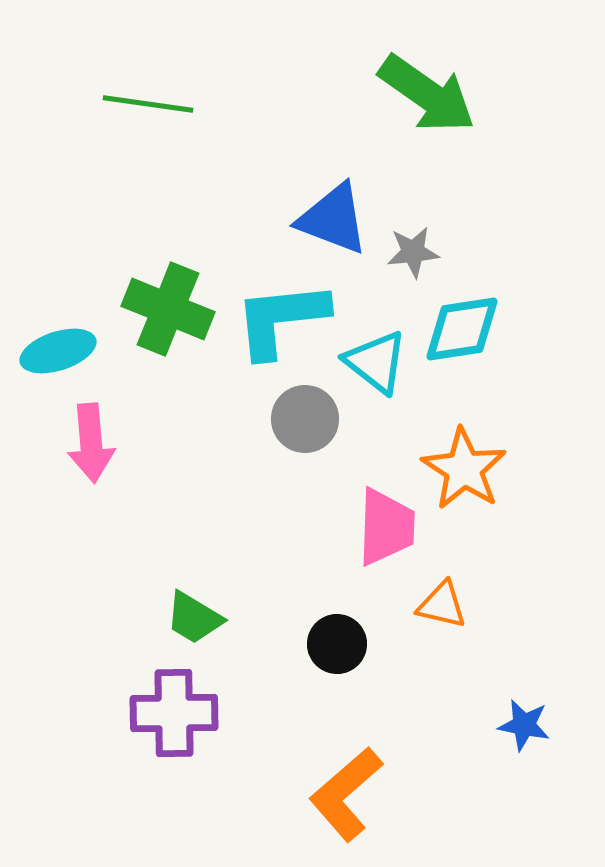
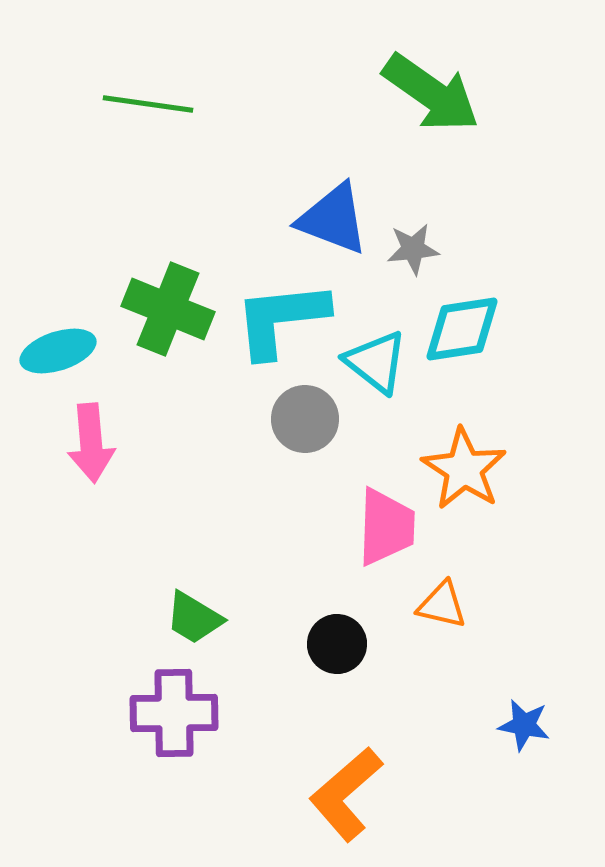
green arrow: moved 4 px right, 1 px up
gray star: moved 3 px up
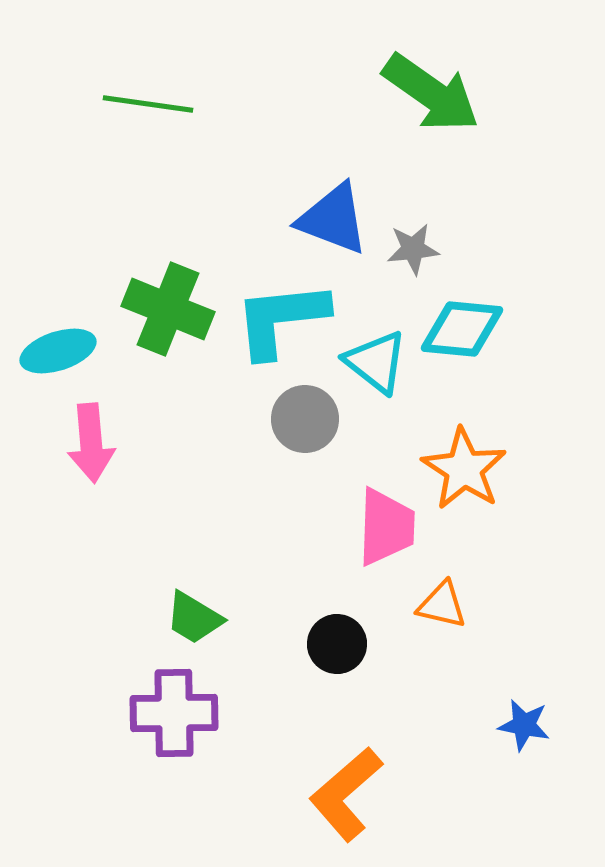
cyan diamond: rotated 14 degrees clockwise
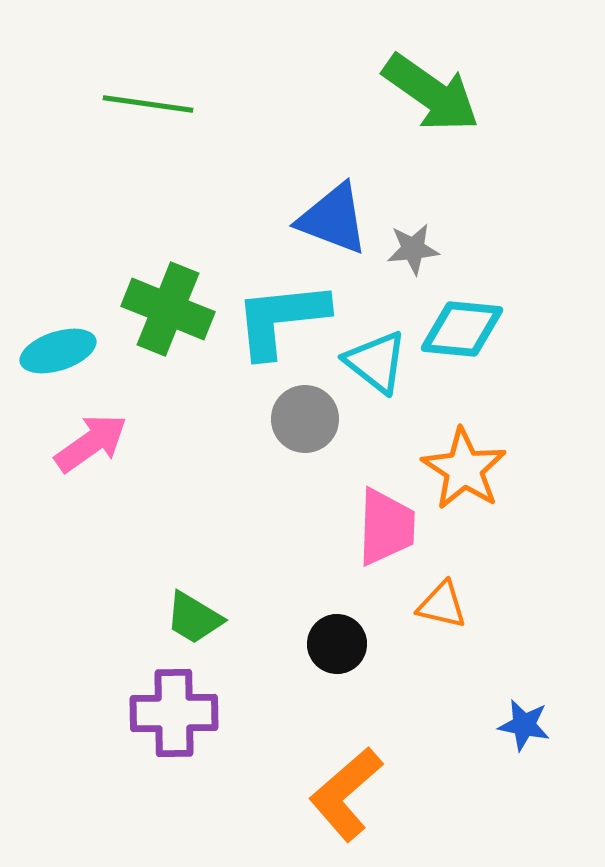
pink arrow: rotated 120 degrees counterclockwise
